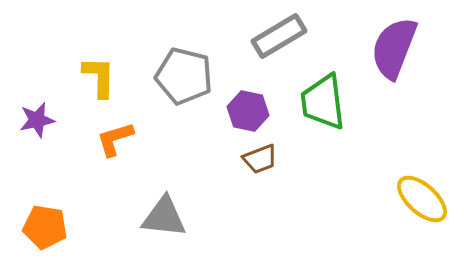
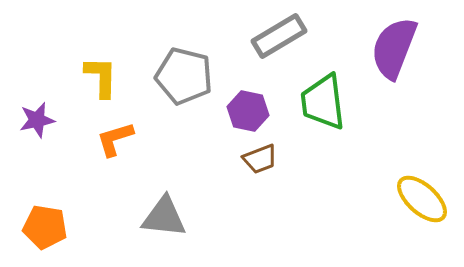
yellow L-shape: moved 2 px right
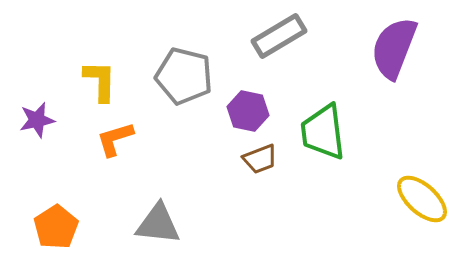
yellow L-shape: moved 1 px left, 4 px down
green trapezoid: moved 30 px down
gray triangle: moved 6 px left, 7 px down
orange pentagon: moved 11 px right; rotated 30 degrees clockwise
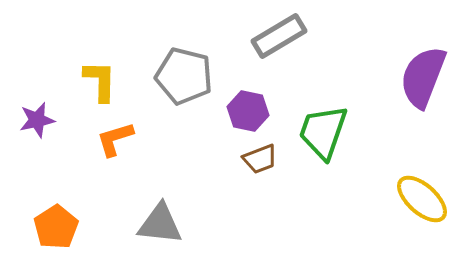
purple semicircle: moved 29 px right, 29 px down
green trapezoid: rotated 26 degrees clockwise
gray triangle: moved 2 px right
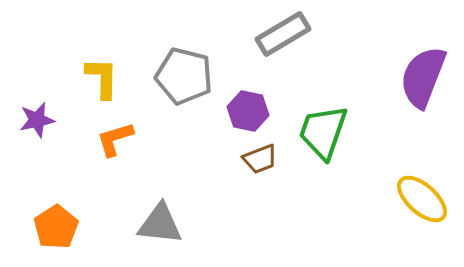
gray rectangle: moved 4 px right, 2 px up
yellow L-shape: moved 2 px right, 3 px up
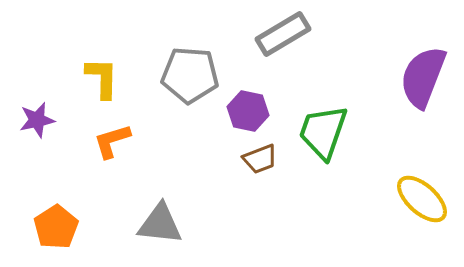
gray pentagon: moved 6 px right, 1 px up; rotated 10 degrees counterclockwise
orange L-shape: moved 3 px left, 2 px down
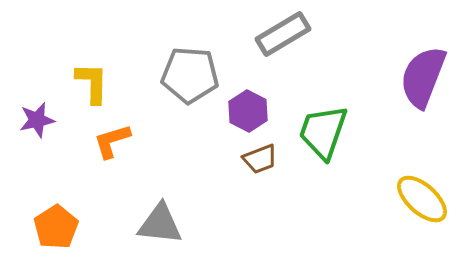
yellow L-shape: moved 10 px left, 5 px down
purple hexagon: rotated 15 degrees clockwise
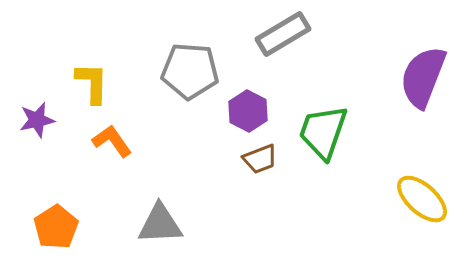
gray pentagon: moved 4 px up
orange L-shape: rotated 72 degrees clockwise
gray triangle: rotated 9 degrees counterclockwise
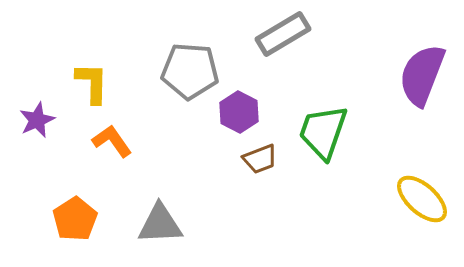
purple semicircle: moved 1 px left, 2 px up
purple hexagon: moved 9 px left, 1 px down
purple star: rotated 12 degrees counterclockwise
orange pentagon: moved 19 px right, 8 px up
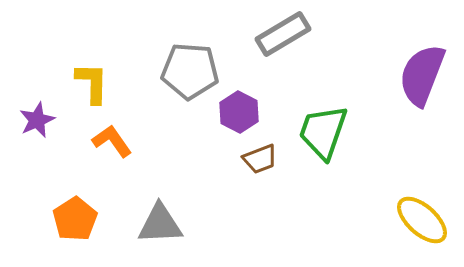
yellow ellipse: moved 21 px down
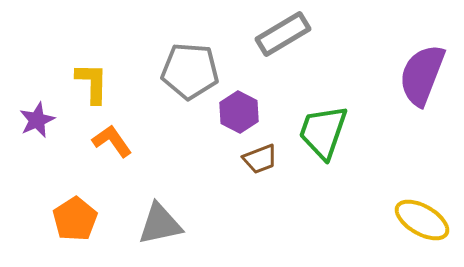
yellow ellipse: rotated 12 degrees counterclockwise
gray triangle: rotated 9 degrees counterclockwise
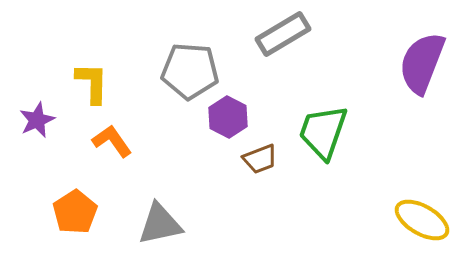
purple semicircle: moved 12 px up
purple hexagon: moved 11 px left, 5 px down
orange pentagon: moved 7 px up
